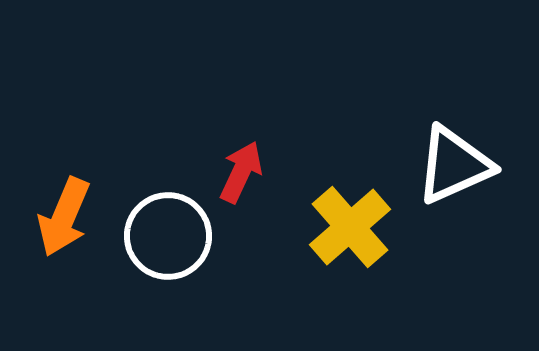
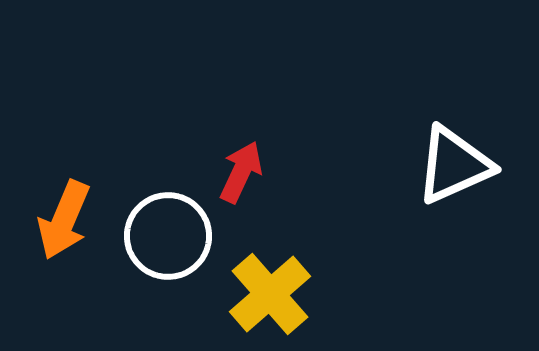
orange arrow: moved 3 px down
yellow cross: moved 80 px left, 67 px down
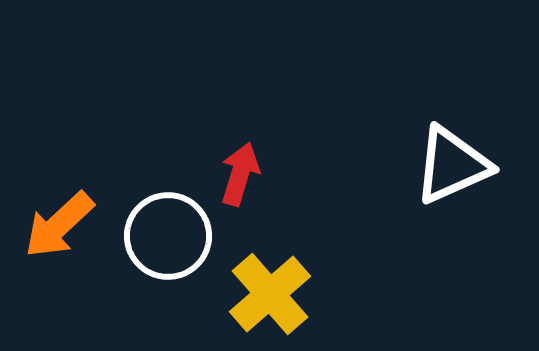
white triangle: moved 2 px left
red arrow: moved 1 px left, 2 px down; rotated 8 degrees counterclockwise
orange arrow: moved 5 px left, 5 px down; rotated 24 degrees clockwise
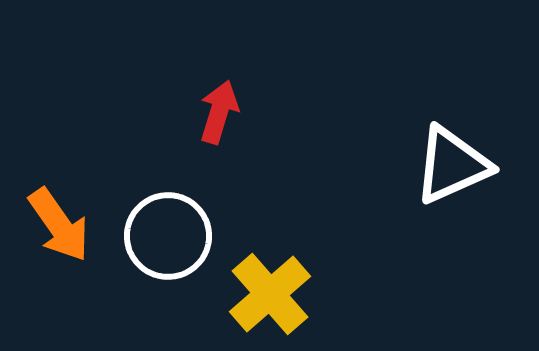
red arrow: moved 21 px left, 62 px up
orange arrow: rotated 82 degrees counterclockwise
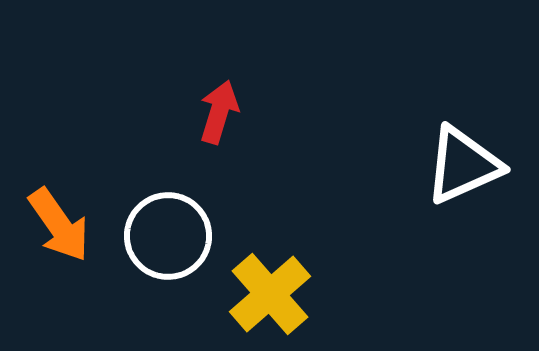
white triangle: moved 11 px right
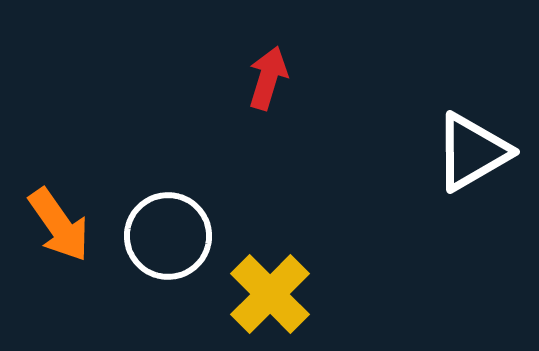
red arrow: moved 49 px right, 34 px up
white triangle: moved 9 px right, 13 px up; rotated 6 degrees counterclockwise
yellow cross: rotated 4 degrees counterclockwise
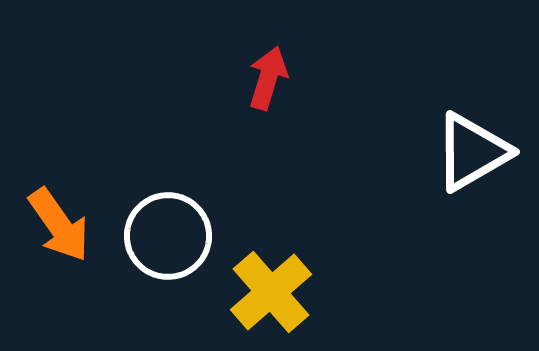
yellow cross: moved 1 px right, 2 px up; rotated 4 degrees clockwise
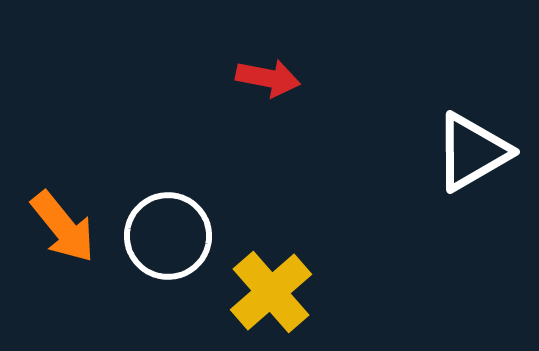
red arrow: rotated 84 degrees clockwise
orange arrow: moved 4 px right, 2 px down; rotated 4 degrees counterclockwise
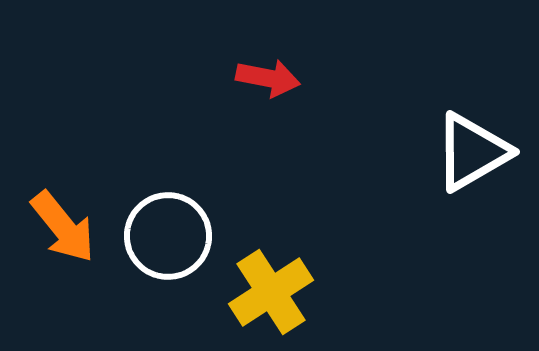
yellow cross: rotated 8 degrees clockwise
